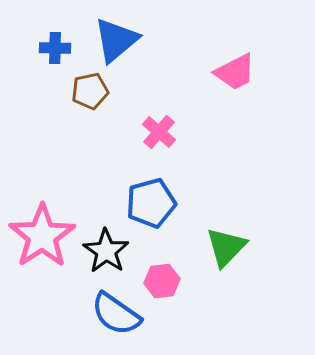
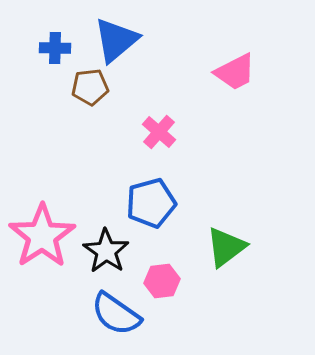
brown pentagon: moved 4 px up; rotated 6 degrees clockwise
green triangle: rotated 9 degrees clockwise
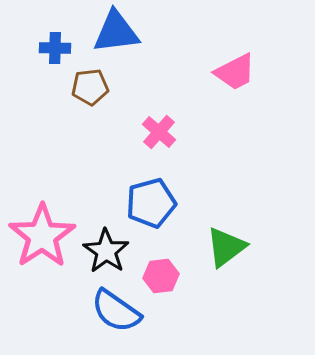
blue triangle: moved 8 px up; rotated 33 degrees clockwise
pink hexagon: moved 1 px left, 5 px up
blue semicircle: moved 3 px up
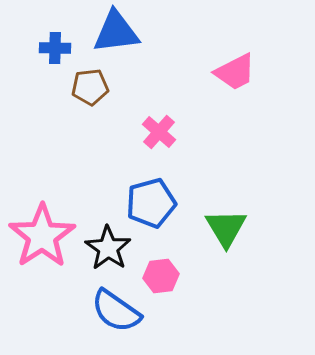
green triangle: moved 19 px up; rotated 24 degrees counterclockwise
black star: moved 2 px right, 3 px up
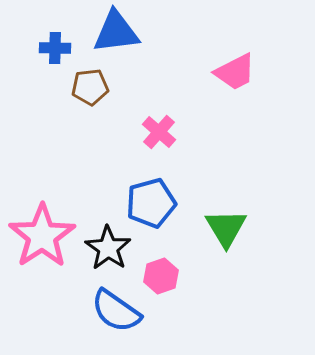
pink hexagon: rotated 12 degrees counterclockwise
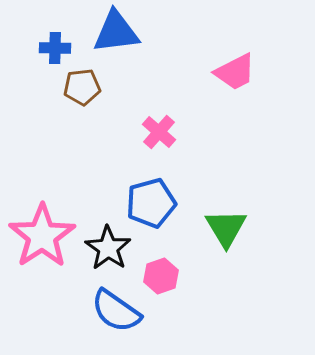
brown pentagon: moved 8 px left
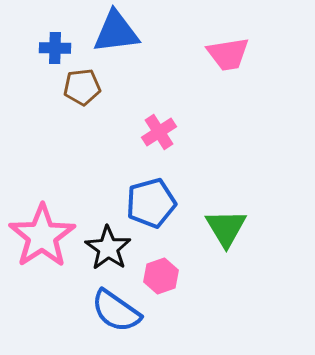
pink trapezoid: moved 7 px left, 18 px up; rotated 18 degrees clockwise
pink cross: rotated 16 degrees clockwise
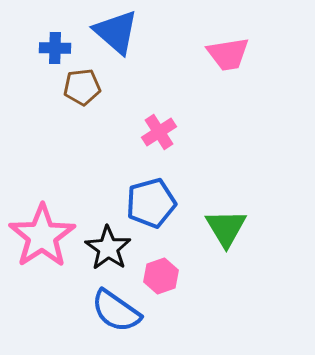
blue triangle: rotated 48 degrees clockwise
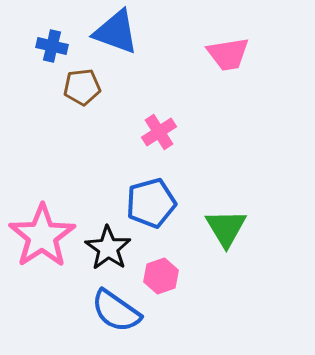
blue triangle: rotated 21 degrees counterclockwise
blue cross: moved 3 px left, 2 px up; rotated 12 degrees clockwise
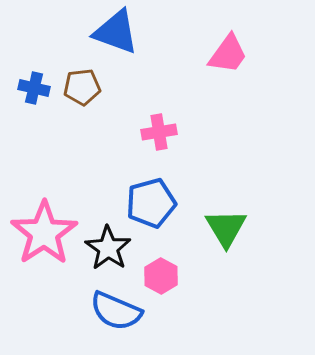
blue cross: moved 18 px left, 42 px down
pink trapezoid: rotated 45 degrees counterclockwise
pink cross: rotated 24 degrees clockwise
pink star: moved 2 px right, 3 px up
pink hexagon: rotated 12 degrees counterclockwise
blue semicircle: rotated 12 degrees counterclockwise
